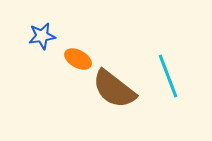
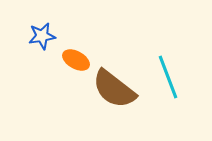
orange ellipse: moved 2 px left, 1 px down
cyan line: moved 1 px down
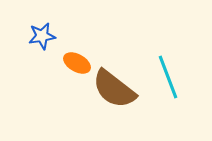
orange ellipse: moved 1 px right, 3 px down
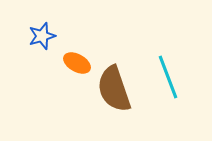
blue star: rotated 8 degrees counterclockwise
brown semicircle: rotated 33 degrees clockwise
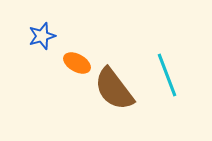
cyan line: moved 1 px left, 2 px up
brown semicircle: rotated 18 degrees counterclockwise
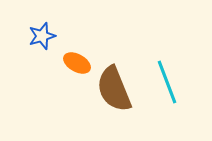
cyan line: moved 7 px down
brown semicircle: rotated 15 degrees clockwise
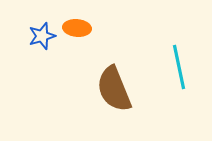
orange ellipse: moved 35 px up; rotated 24 degrees counterclockwise
cyan line: moved 12 px right, 15 px up; rotated 9 degrees clockwise
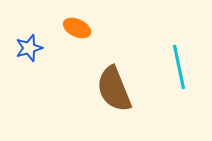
orange ellipse: rotated 20 degrees clockwise
blue star: moved 13 px left, 12 px down
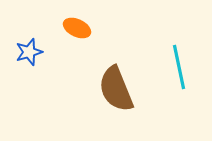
blue star: moved 4 px down
brown semicircle: moved 2 px right
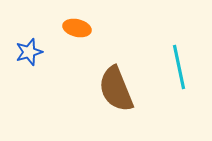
orange ellipse: rotated 12 degrees counterclockwise
